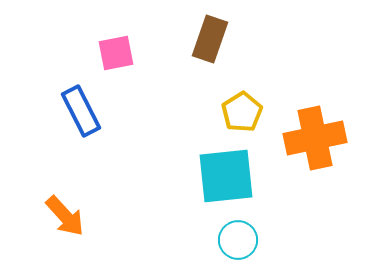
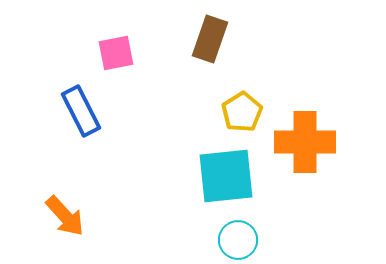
orange cross: moved 10 px left, 4 px down; rotated 12 degrees clockwise
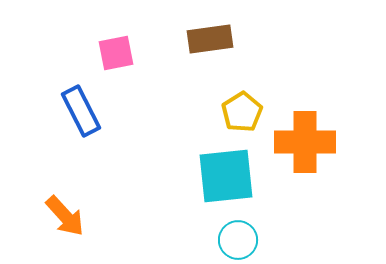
brown rectangle: rotated 63 degrees clockwise
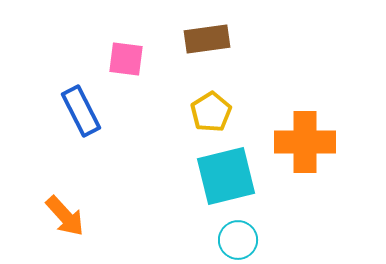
brown rectangle: moved 3 px left
pink square: moved 10 px right, 6 px down; rotated 18 degrees clockwise
yellow pentagon: moved 31 px left
cyan square: rotated 8 degrees counterclockwise
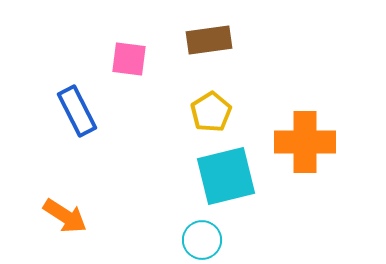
brown rectangle: moved 2 px right, 1 px down
pink square: moved 3 px right
blue rectangle: moved 4 px left
orange arrow: rotated 15 degrees counterclockwise
cyan circle: moved 36 px left
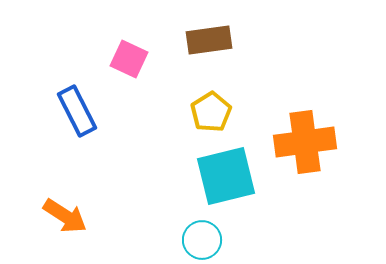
pink square: rotated 18 degrees clockwise
orange cross: rotated 8 degrees counterclockwise
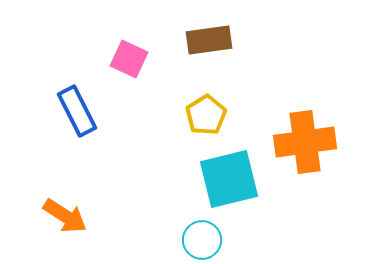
yellow pentagon: moved 5 px left, 3 px down
cyan square: moved 3 px right, 3 px down
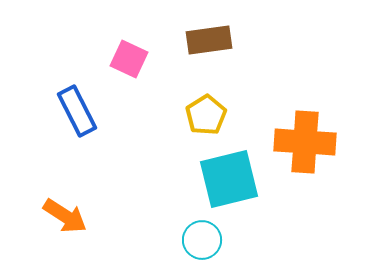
orange cross: rotated 12 degrees clockwise
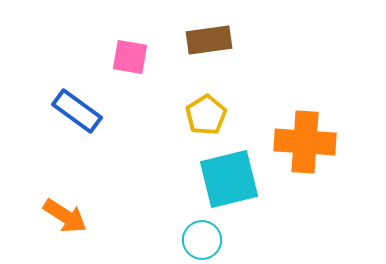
pink square: moved 1 px right, 2 px up; rotated 15 degrees counterclockwise
blue rectangle: rotated 27 degrees counterclockwise
